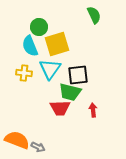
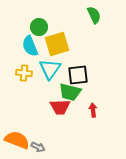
red trapezoid: moved 1 px up
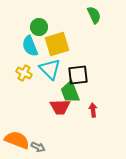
cyan triangle: rotated 20 degrees counterclockwise
yellow cross: rotated 21 degrees clockwise
green trapezoid: rotated 55 degrees clockwise
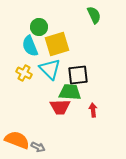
green trapezoid: rotated 115 degrees clockwise
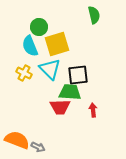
green semicircle: rotated 12 degrees clockwise
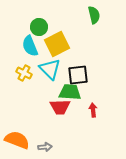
yellow square: rotated 10 degrees counterclockwise
gray arrow: moved 7 px right; rotated 32 degrees counterclockwise
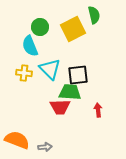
green circle: moved 1 px right
yellow square: moved 16 px right, 15 px up
yellow cross: rotated 21 degrees counterclockwise
red arrow: moved 5 px right
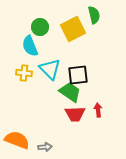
green trapezoid: rotated 30 degrees clockwise
red trapezoid: moved 15 px right, 7 px down
